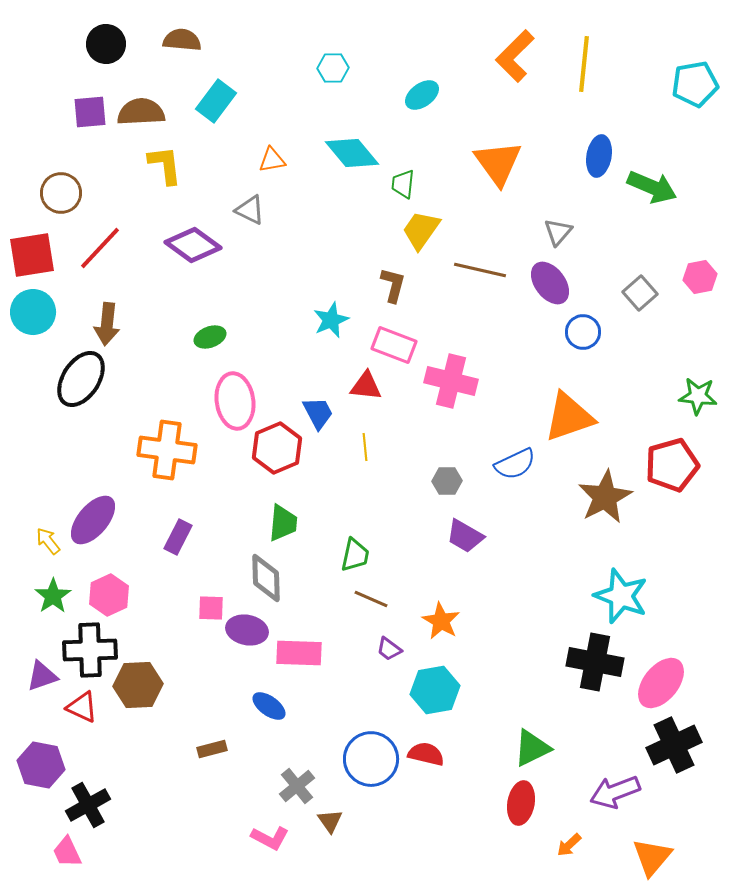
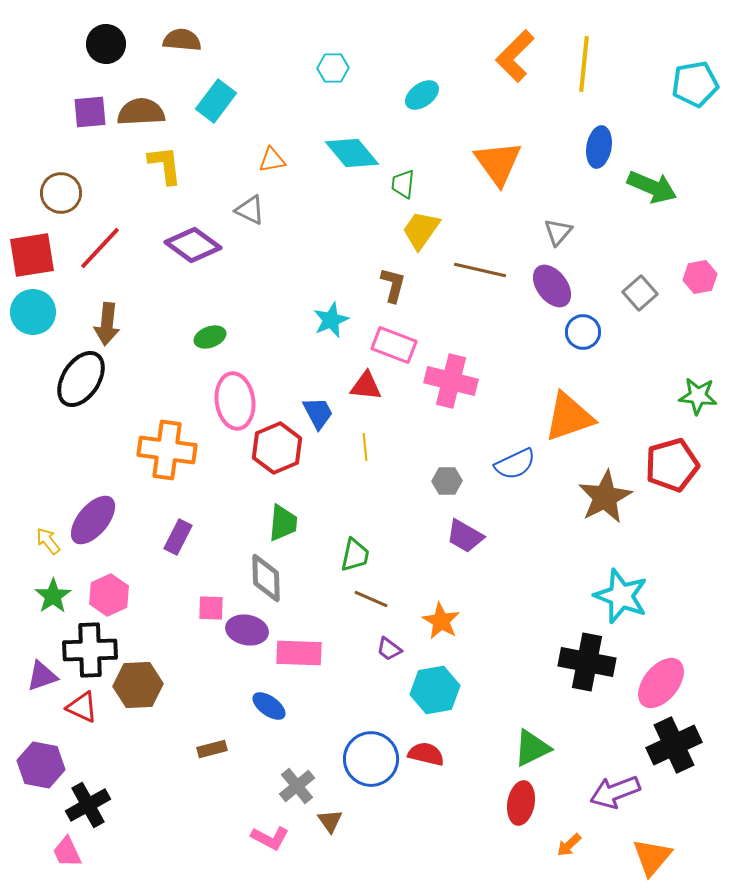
blue ellipse at (599, 156): moved 9 px up
purple ellipse at (550, 283): moved 2 px right, 3 px down
black cross at (595, 662): moved 8 px left
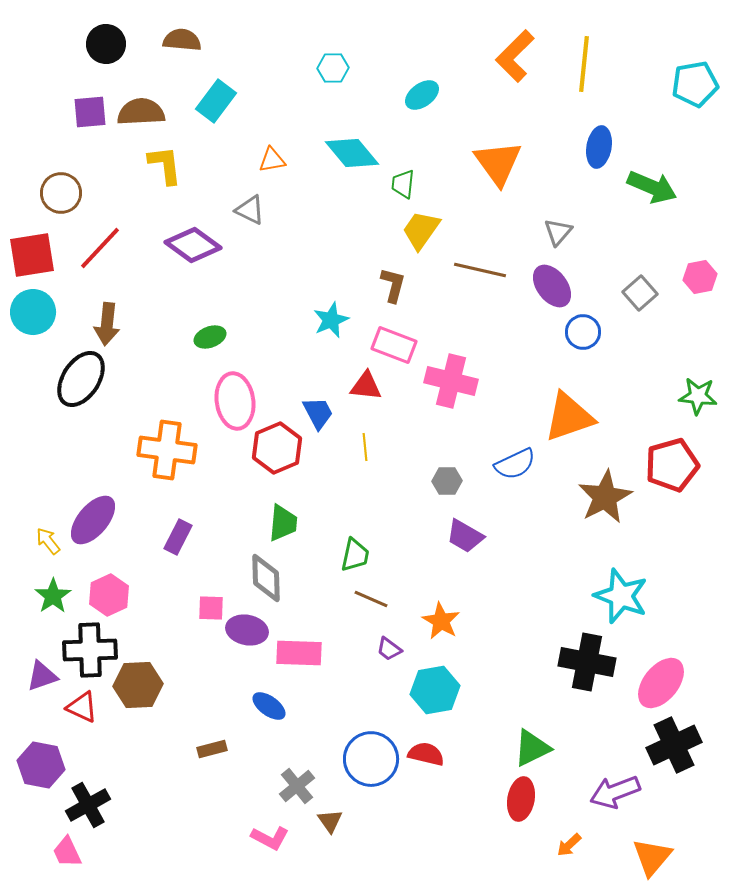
red ellipse at (521, 803): moved 4 px up
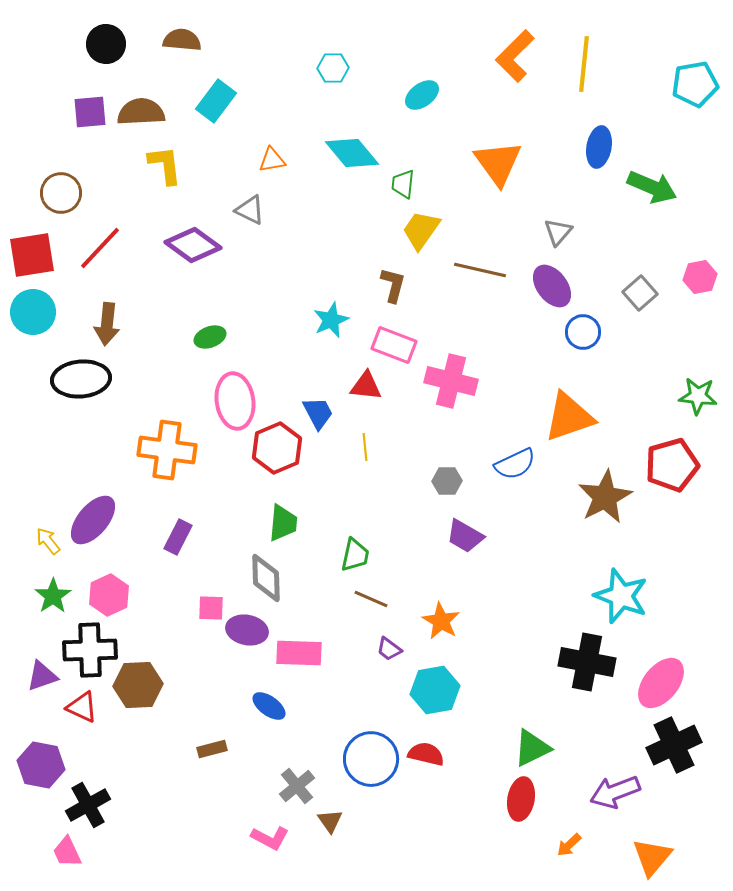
black ellipse at (81, 379): rotated 52 degrees clockwise
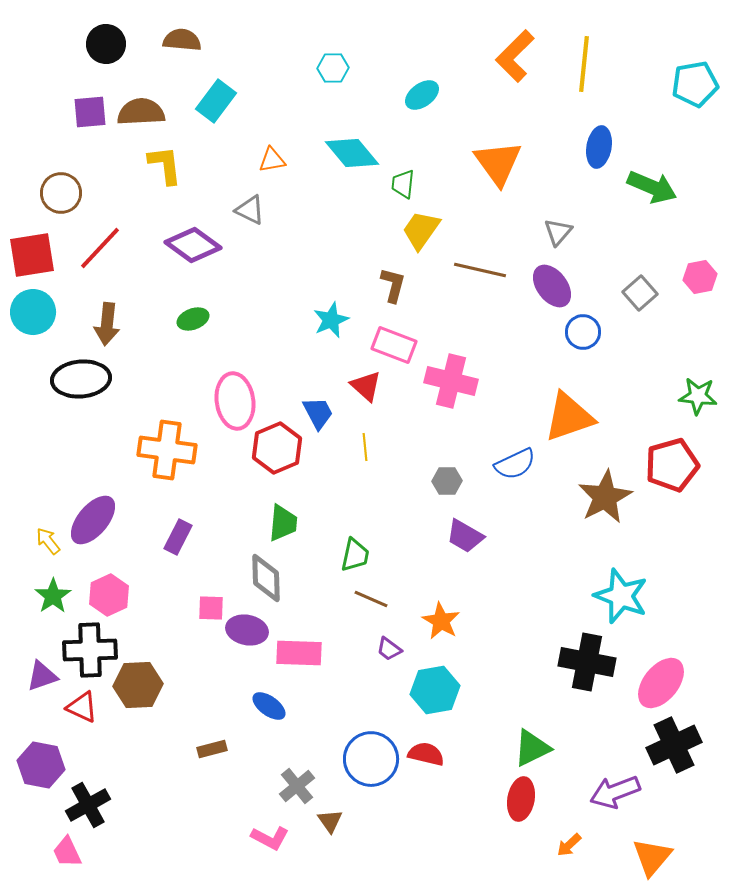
green ellipse at (210, 337): moved 17 px left, 18 px up
red triangle at (366, 386): rotated 36 degrees clockwise
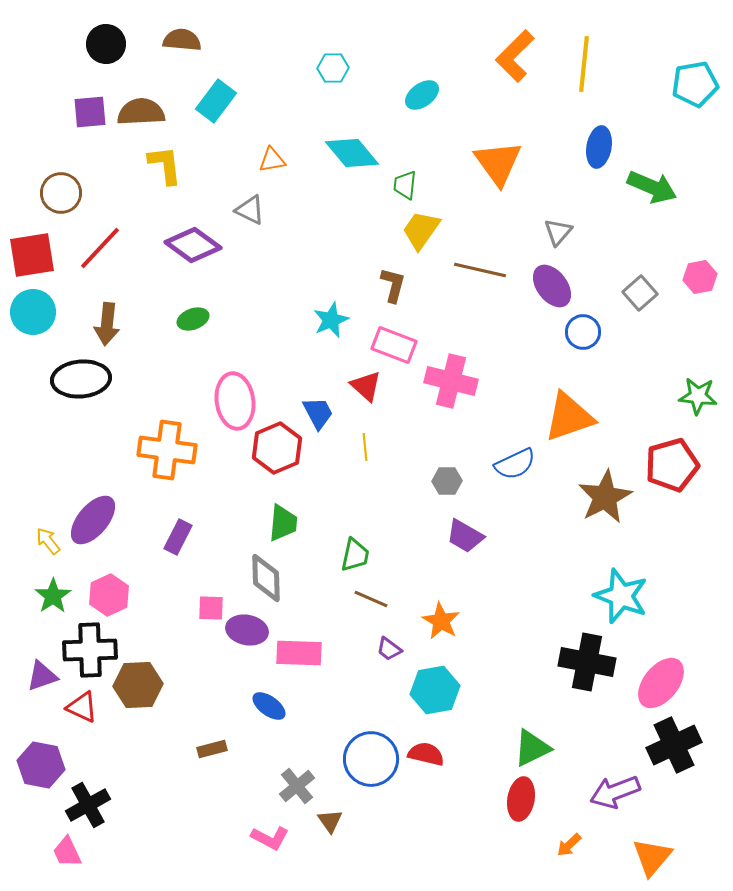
green trapezoid at (403, 184): moved 2 px right, 1 px down
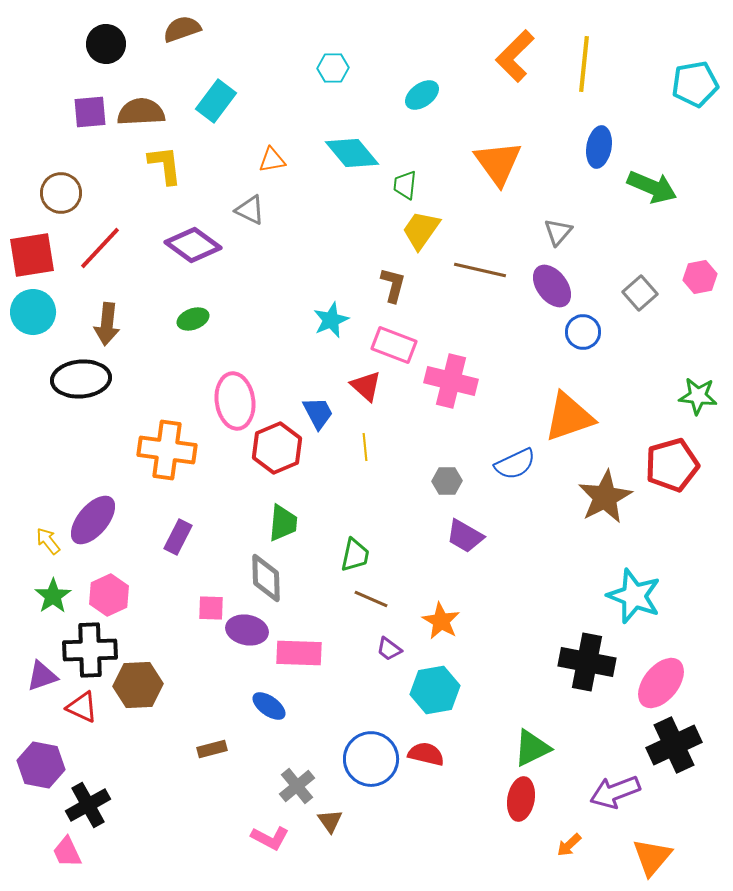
brown semicircle at (182, 40): moved 11 px up; rotated 24 degrees counterclockwise
cyan star at (621, 596): moved 13 px right
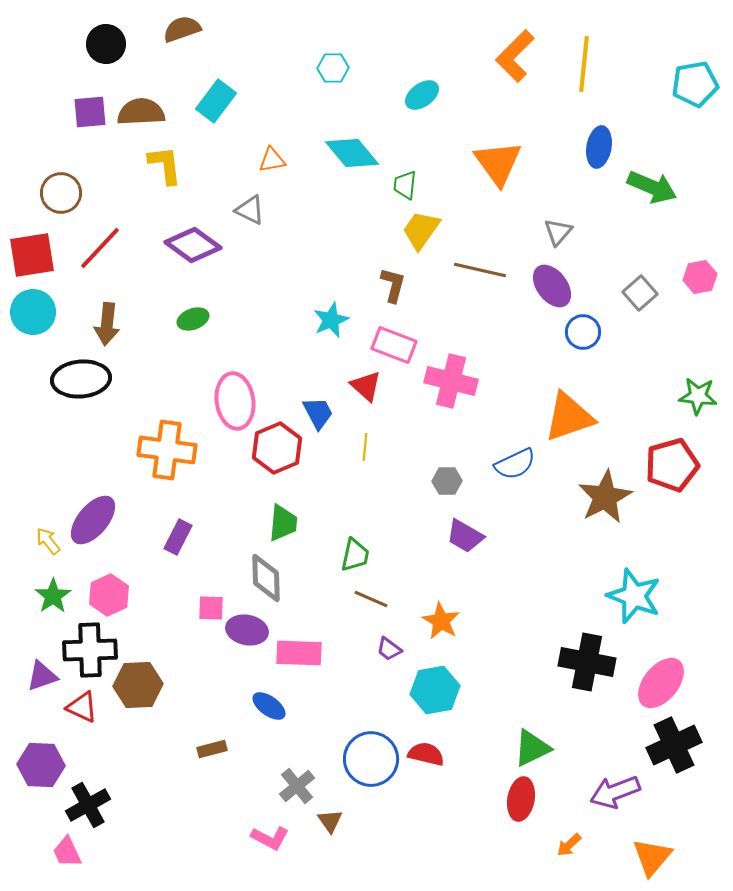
yellow line at (365, 447): rotated 12 degrees clockwise
purple hexagon at (41, 765): rotated 9 degrees counterclockwise
